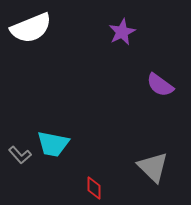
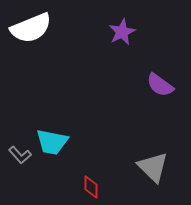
cyan trapezoid: moved 1 px left, 2 px up
red diamond: moved 3 px left, 1 px up
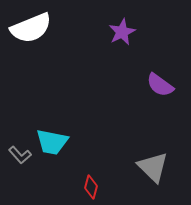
red diamond: rotated 15 degrees clockwise
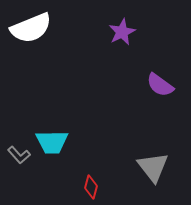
cyan trapezoid: rotated 12 degrees counterclockwise
gray L-shape: moved 1 px left
gray triangle: rotated 8 degrees clockwise
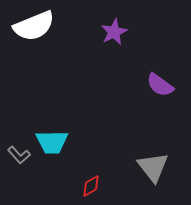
white semicircle: moved 3 px right, 2 px up
purple star: moved 8 px left
red diamond: moved 1 px up; rotated 45 degrees clockwise
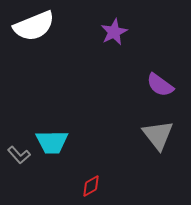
gray triangle: moved 5 px right, 32 px up
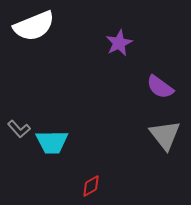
purple star: moved 5 px right, 11 px down
purple semicircle: moved 2 px down
gray triangle: moved 7 px right
gray L-shape: moved 26 px up
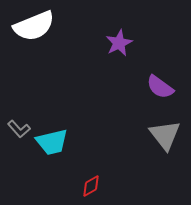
cyan trapezoid: rotated 12 degrees counterclockwise
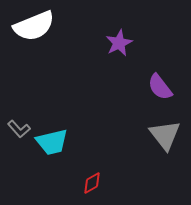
purple semicircle: rotated 16 degrees clockwise
red diamond: moved 1 px right, 3 px up
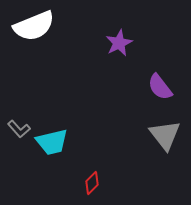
red diamond: rotated 15 degrees counterclockwise
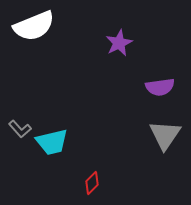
purple semicircle: rotated 60 degrees counterclockwise
gray L-shape: moved 1 px right
gray triangle: rotated 12 degrees clockwise
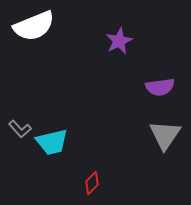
purple star: moved 2 px up
